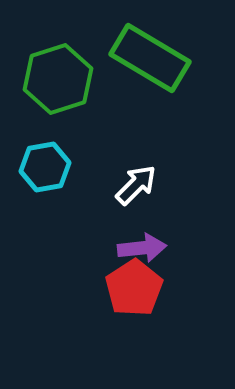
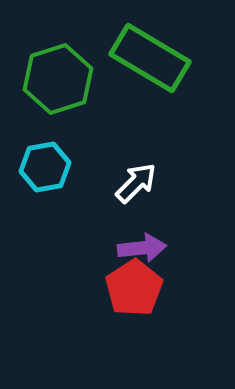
white arrow: moved 2 px up
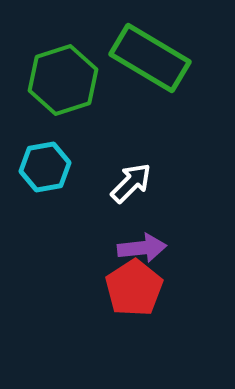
green hexagon: moved 5 px right, 1 px down
white arrow: moved 5 px left
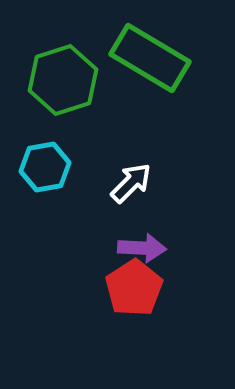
purple arrow: rotated 9 degrees clockwise
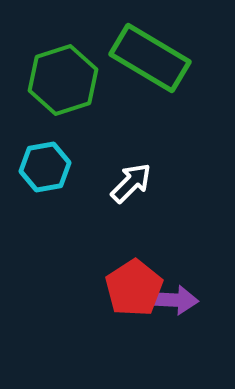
purple arrow: moved 32 px right, 52 px down
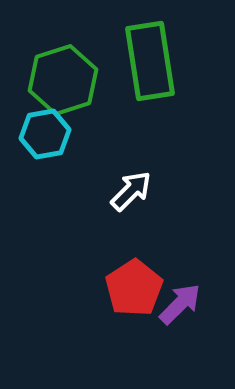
green rectangle: moved 3 px down; rotated 50 degrees clockwise
cyan hexagon: moved 33 px up
white arrow: moved 8 px down
purple arrow: moved 6 px right, 4 px down; rotated 48 degrees counterclockwise
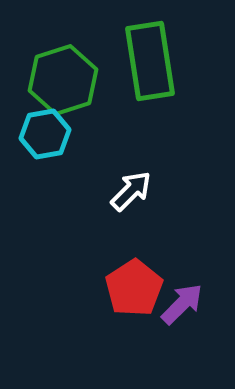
purple arrow: moved 2 px right
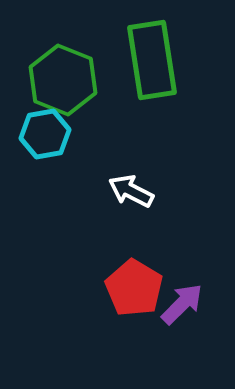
green rectangle: moved 2 px right, 1 px up
green hexagon: rotated 20 degrees counterclockwise
white arrow: rotated 108 degrees counterclockwise
red pentagon: rotated 8 degrees counterclockwise
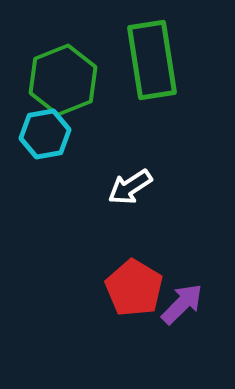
green hexagon: rotated 16 degrees clockwise
white arrow: moved 1 px left, 4 px up; rotated 60 degrees counterclockwise
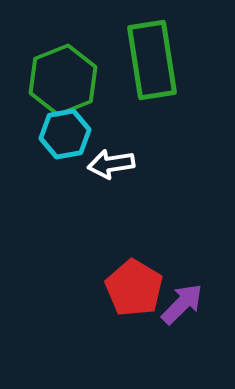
cyan hexagon: moved 20 px right
white arrow: moved 19 px left, 23 px up; rotated 24 degrees clockwise
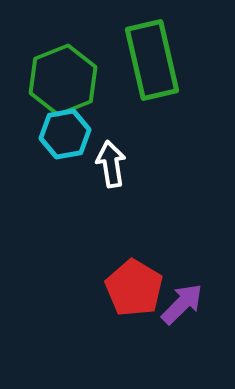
green rectangle: rotated 4 degrees counterclockwise
white arrow: rotated 90 degrees clockwise
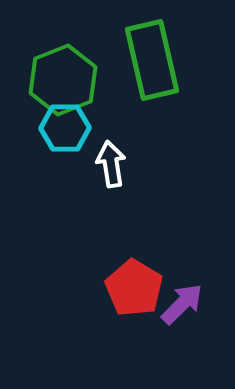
cyan hexagon: moved 6 px up; rotated 9 degrees clockwise
